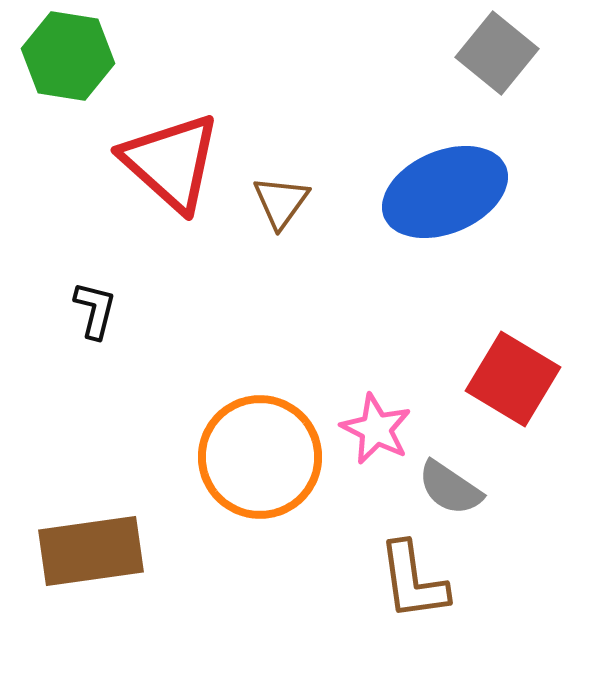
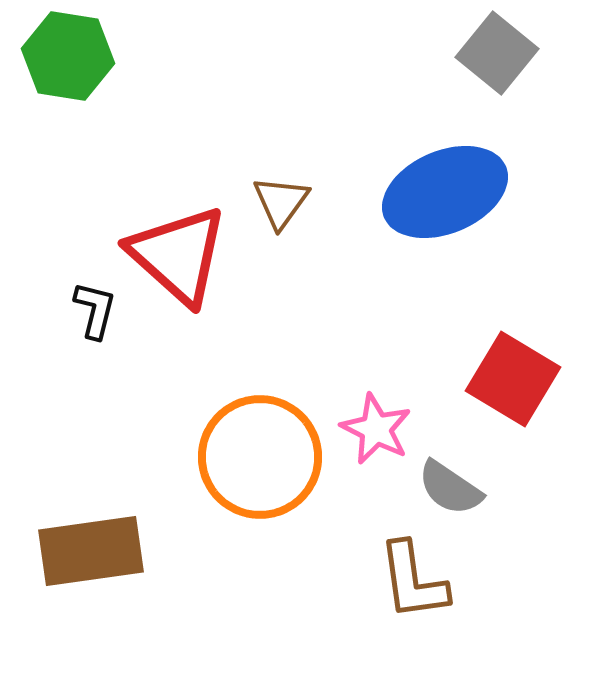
red triangle: moved 7 px right, 93 px down
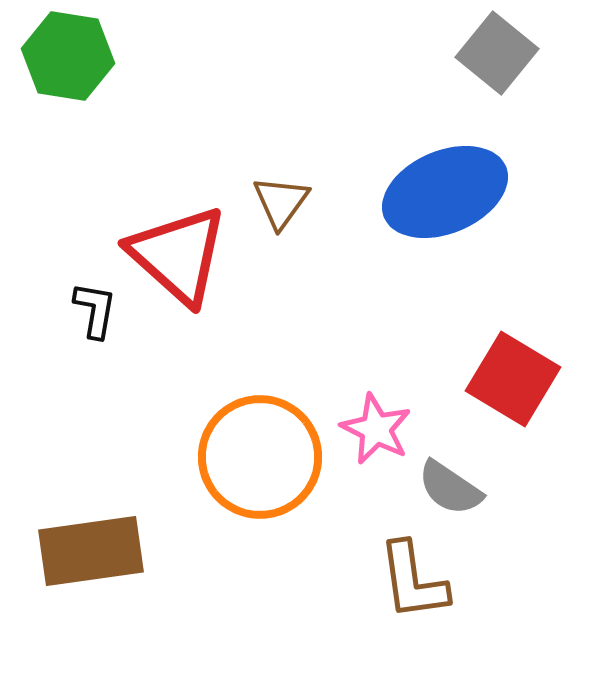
black L-shape: rotated 4 degrees counterclockwise
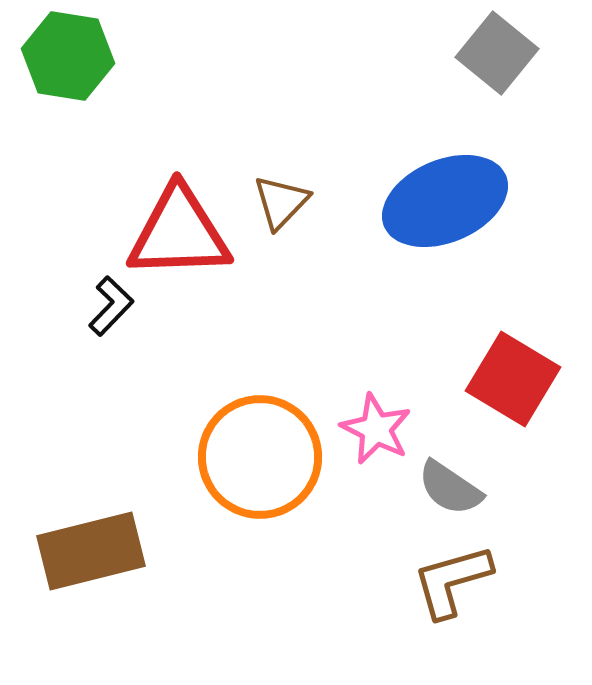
blue ellipse: moved 9 px down
brown triangle: rotated 8 degrees clockwise
red triangle: moved 1 px right, 22 px up; rotated 44 degrees counterclockwise
black L-shape: moved 16 px right, 4 px up; rotated 34 degrees clockwise
brown rectangle: rotated 6 degrees counterclockwise
brown L-shape: moved 39 px right; rotated 82 degrees clockwise
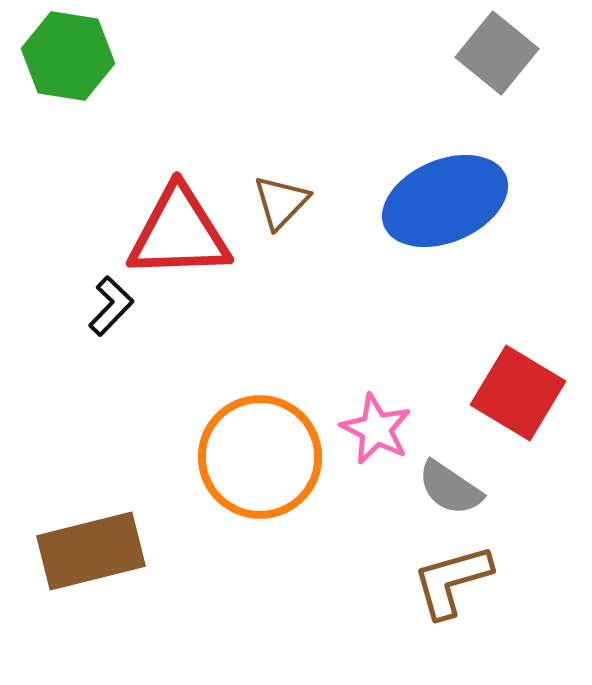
red square: moved 5 px right, 14 px down
